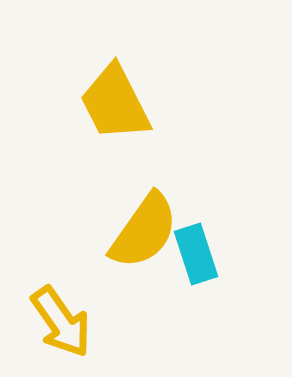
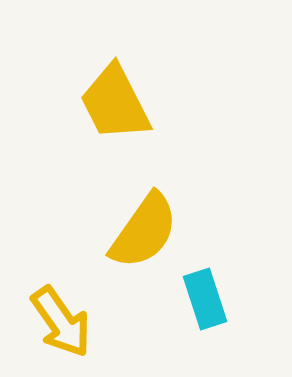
cyan rectangle: moved 9 px right, 45 px down
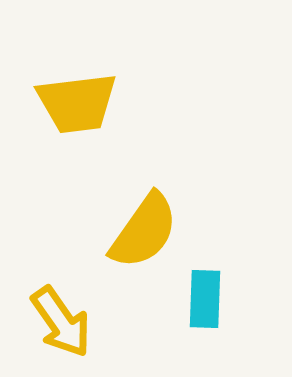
yellow trapezoid: moved 38 px left; rotated 70 degrees counterclockwise
cyan rectangle: rotated 20 degrees clockwise
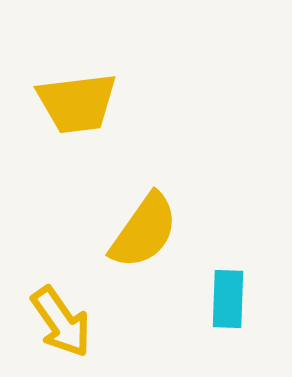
cyan rectangle: moved 23 px right
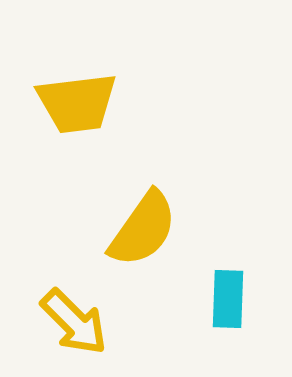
yellow semicircle: moved 1 px left, 2 px up
yellow arrow: moved 13 px right; rotated 10 degrees counterclockwise
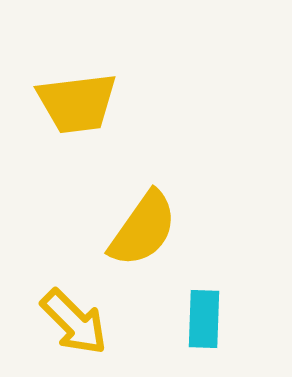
cyan rectangle: moved 24 px left, 20 px down
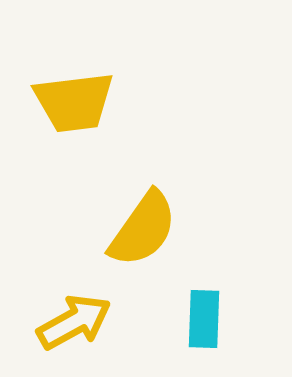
yellow trapezoid: moved 3 px left, 1 px up
yellow arrow: rotated 74 degrees counterclockwise
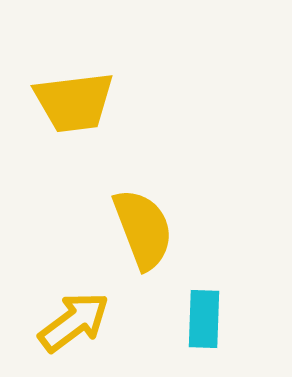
yellow semicircle: rotated 56 degrees counterclockwise
yellow arrow: rotated 8 degrees counterclockwise
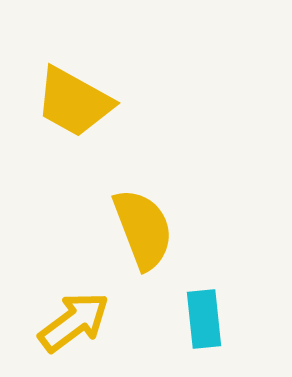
yellow trapezoid: rotated 36 degrees clockwise
cyan rectangle: rotated 8 degrees counterclockwise
